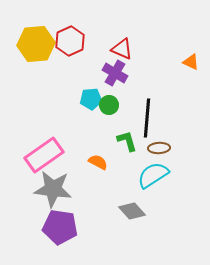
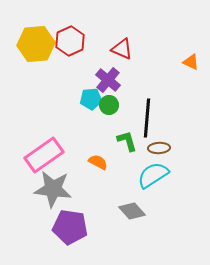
purple cross: moved 7 px left, 7 px down; rotated 10 degrees clockwise
purple pentagon: moved 10 px right
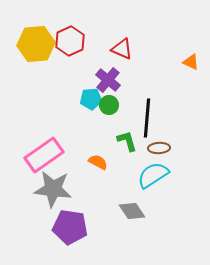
gray diamond: rotated 8 degrees clockwise
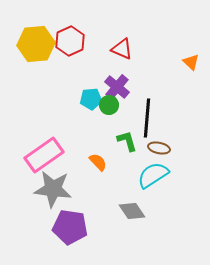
orange triangle: rotated 18 degrees clockwise
purple cross: moved 9 px right, 7 px down
brown ellipse: rotated 15 degrees clockwise
orange semicircle: rotated 18 degrees clockwise
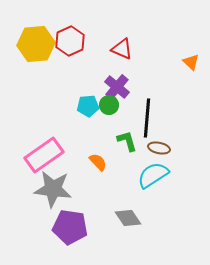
cyan pentagon: moved 3 px left, 7 px down
gray diamond: moved 4 px left, 7 px down
